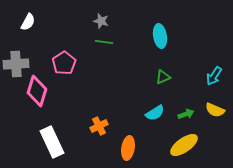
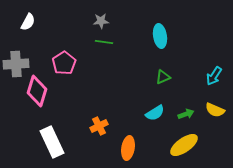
gray star: rotated 21 degrees counterclockwise
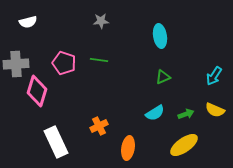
white semicircle: rotated 48 degrees clockwise
green line: moved 5 px left, 18 px down
pink pentagon: rotated 20 degrees counterclockwise
white rectangle: moved 4 px right
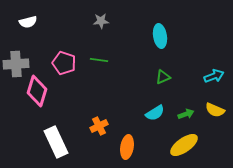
cyan arrow: rotated 144 degrees counterclockwise
orange ellipse: moved 1 px left, 1 px up
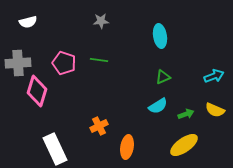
gray cross: moved 2 px right, 1 px up
cyan semicircle: moved 3 px right, 7 px up
white rectangle: moved 1 px left, 7 px down
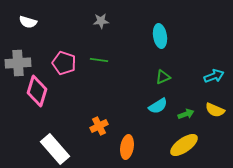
white semicircle: rotated 30 degrees clockwise
white rectangle: rotated 16 degrees counterclockwise
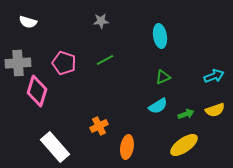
green line: moved 6 px right; rotated 36 degrees counterclockwise
yellow semicircle: rotated 42 degrees counterclockwise
white rectangle: moved 2 px up
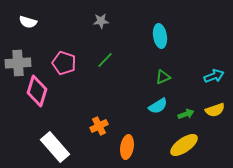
green line: rotated 18 degrees counterclockwise
